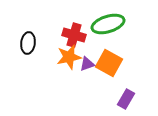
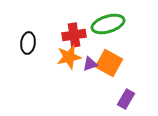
red cross: rotated 25 degrees counterclockwise
purple triangle: moved 3 px right
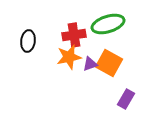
black ellipse: moved 2 px up
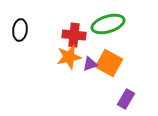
red cross: rotated 15 degrees clockwise
black ellipse: moved 8 px left, 11 px up
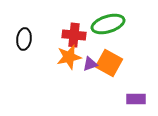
black ellipse: moved 4 px right, 9 px down
purple rectangle: moved 10 px right; rotated 60 degrees clockwise
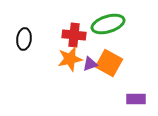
orange star: moved 1 px right, 2 px down
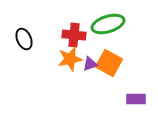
black ellipse: rotated 30 degrees counterclockwise
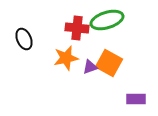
green ellipse: moved 1 px left, 4 px up
red cross: moved 3 px right, 7 px up
orange star: moved 4 px left, 1 px up
purple triangle: moved 3 px down
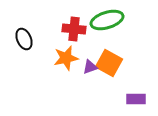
red cross: moved 3 px left, 1 px down
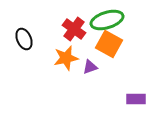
red cross: rotated 30 degrees clockwise
orange square: moved 19 px up
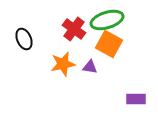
orange star: moved 3 px left, 6 px down
purple triangle: rotated 28 degrees clockwise
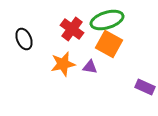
red cross: moved 2 px left
purple rectangle: moved 9 px right, 12 px up; rotated 24 degrees clockwise
